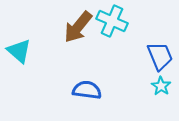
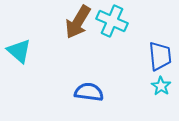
brown arrow: moved 5 px up; rotated 8 degrees counterclockwise
blue trapezoid: rotated 16 degrees clockwise
blue semicircle: moved 2 px right, 2 px down
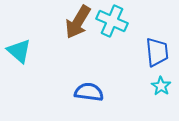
blue trapezoid: moved 3 px left, 4 px up
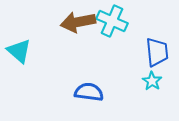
brown arrow: rotated 48 degrees clockwise
cyan star: moved 9 px left, 5 px up
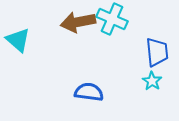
cyan cross: moved 2 px up
cyan triangle: moved 1 px left, 11 px up
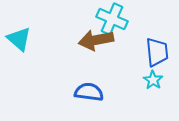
brown arrow: moved 18 px right, 18 px down
cyan triangle: moved 1 px right, 1 px up
cyan star: moved 1 px right, 1 px up
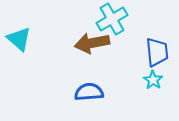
cyan cross: rotated 36 degrees clockwise
brown arrow: moved 4 px left, 3 px down
blue semicircle: rotated 12 degrees counterclockwise
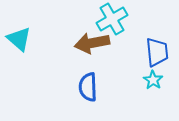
blue semicircle: moved 1 px left, 5 px up; rotated 88 degrees counterclockwise
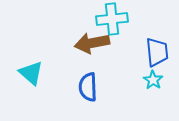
cyan cross: rotated 24 degrees clockwise
cyan triangle: moved 12 px right, 34 px down
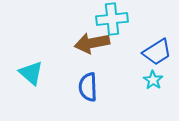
blue trapezoid: rotated 64 degrees clockwise
